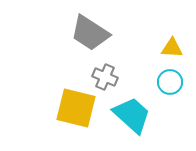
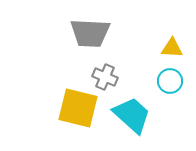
gray trapezoid: rotated 30 degrees counterclockwise
cyan circle: moved 1 px up
yellow square: moved 2 px right
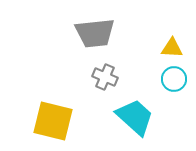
gray trapezoid: moved 5 px right; rotated 9 degrees counterclockwise
cyan circle: moved 4 px right, 2 px up
yellow square: moved 25 px left, 13 px down
cyan trapezoid: moved 3 px right, 2 px down
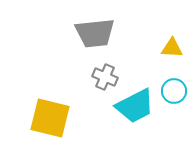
cyan circle: moved 12 px down
cyan trapezoid: moved 11 px up; rotated 111 degrees clockwise
yellow square: moved 3 px left, 3 px up
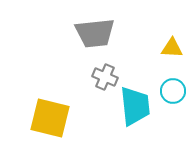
cyan circle: moved 1 px left
cyan trapezoid: rotated 69 degrees counterclockwise
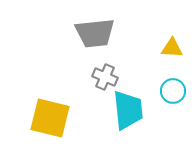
cyan trapezoid: moved 7 px left, 4 px down
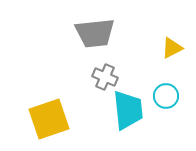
yellow triangle: rotated 30 degrees counterclockwise
cyan circle: moved 7 px left, 5 px down
yellow square: moved 1 px left, 1 px down; rotated 33 degrees counterclockwise
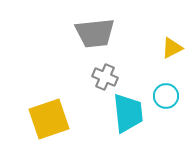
cyan trapezoid: moved 3 px down
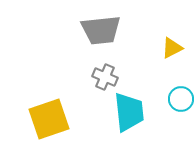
gray trapezoid: moved 6 px right, 3 px up
cyan circle: moved 15 px right, 3 px down
cyan trapezoid: moved 1 px right, 1 px up
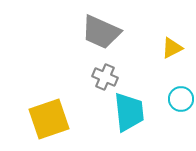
gray trapezoid: moved 2 px down; rotated 30 degrees clockwise
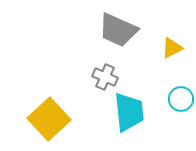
gray trapezoid: moved 17 px right, 2 px up
yellow square: rotated 24 degrees counterclockwise
